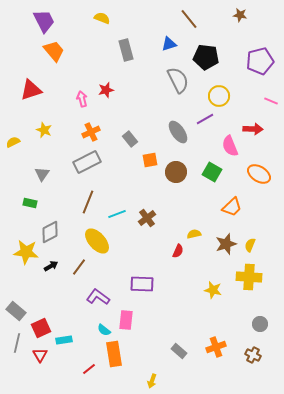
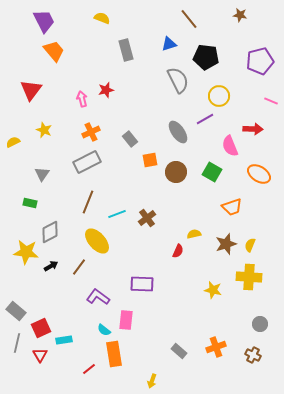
red triangle at (31, 90): rotated 35 degrees counterclockwise
orange trapezoid at (232, 207): rotated 25 degrees clockwise
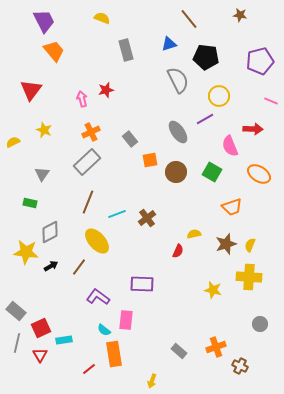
gray rectangle at (87, 162): rotated 16 degrees counterclockwise
brown cross at (253, 355): moved 13 px left, 11 px down
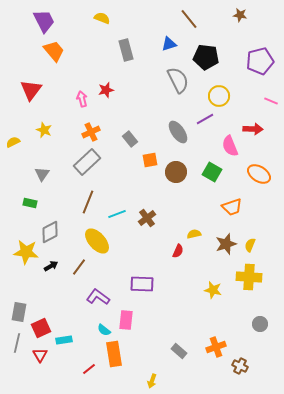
gray rectangle at (16, 311): moved 3 px right, 1 px down; rotated 60 degrees clockwise
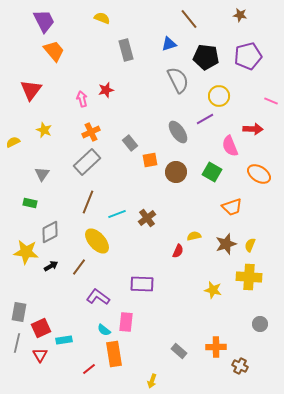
purple pentagon at (260, 61): moved 12 px left, 5 px up
gray rectangle at (130, 139): moved 4 px down
yellow semicircle at (194, 234): moved 2 px down
pink rectangle at (126, 320): moved 2 px down
orange cross at (216, 347): rotated 18 degrees clockwise
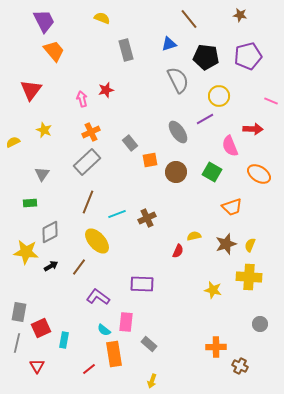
green rectangle at (30, 203): rotated 16 degrees counterclockwise
brown cross at (147, 218): rotated 12 degrees clockwise
cyan rectangle at (64, 340): rotated 70 degrees counterclockwise
gray rectangle at (179, 351): moved 30 px left, 7 px up
red triangle at (40, 355): moved 3 px left, 11 px down
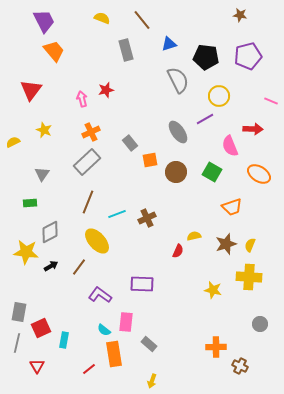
brown line at (189, 19): moved 47 px left, 1 px down
purple L-shape at (98, 297): moved 2 px right, 2 px up
